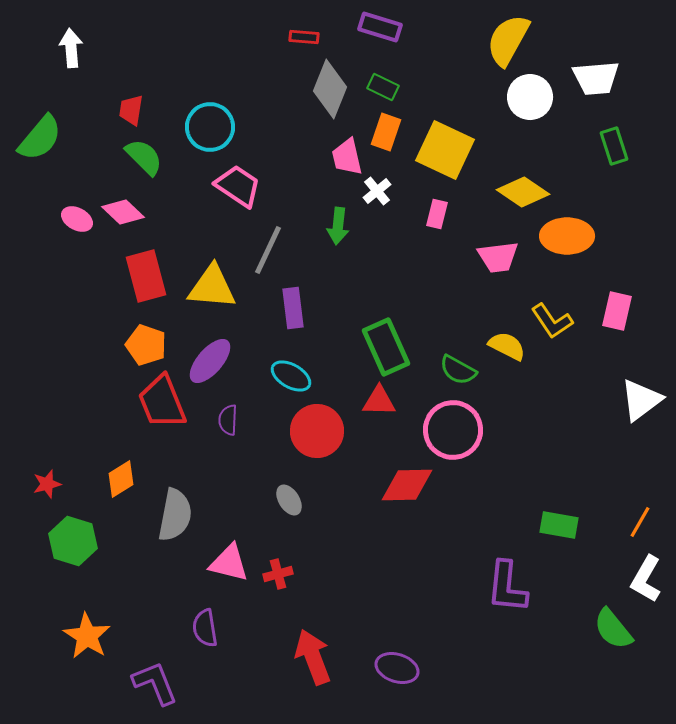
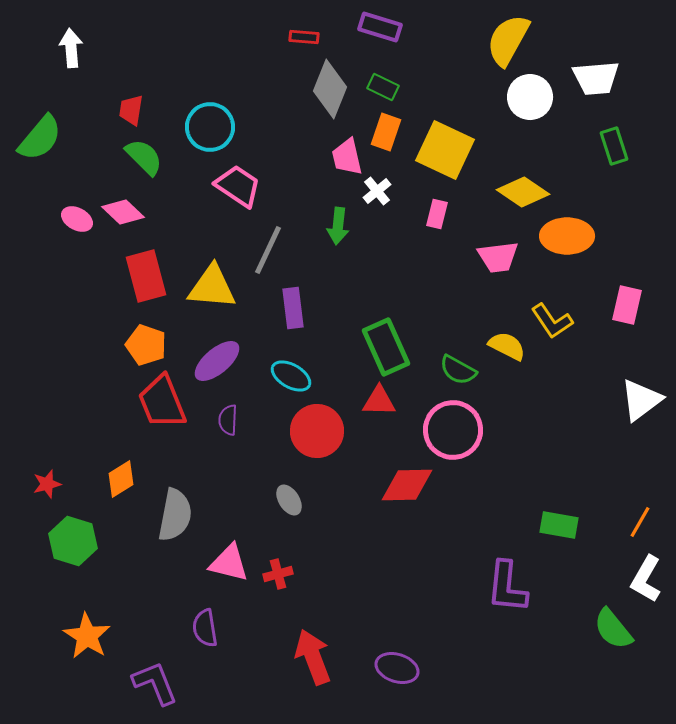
pink rectangle at (617, 311): moved 10 px right, 6 px up
purple ellipse at (210, 361): moved 7 px right; rotated 9 degrees clockwise
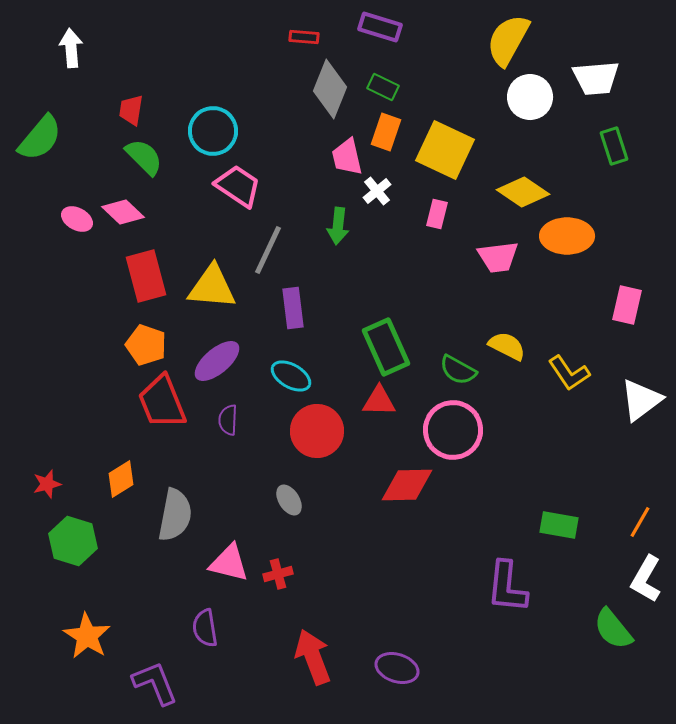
cyan circle at (210, 127): moved 3 px right, 4 px down
yellow L-shape at (552, 321): moved 17 px right, 52 px down
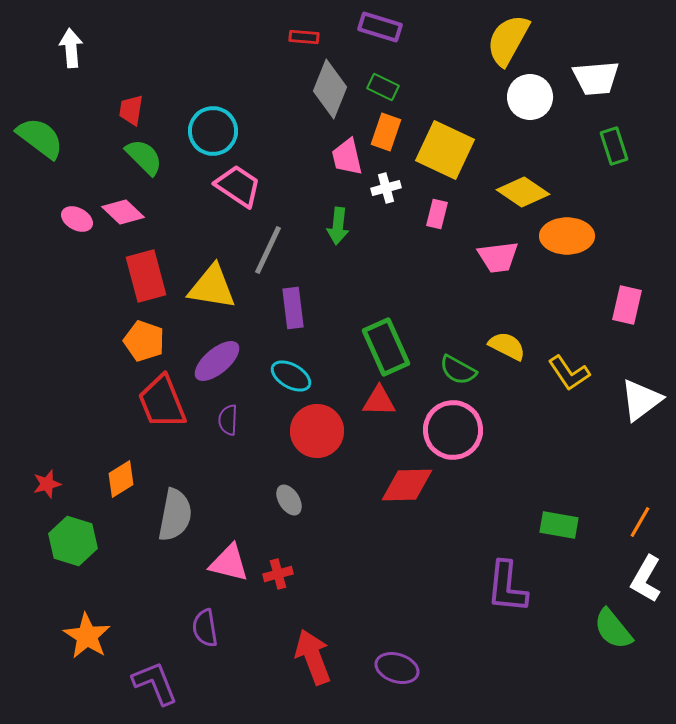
green semicircle at (40, 138): rotated 93 degrees counterclockwise
white cross at (377, 191): moved 9 px right, 3 px up; rotated 24 degrees clockwise
yellow triangle at (212, 287): rotated 4 degrees clockwise
orange pentagon at (146, 345): moved 2 px left, 4 px up
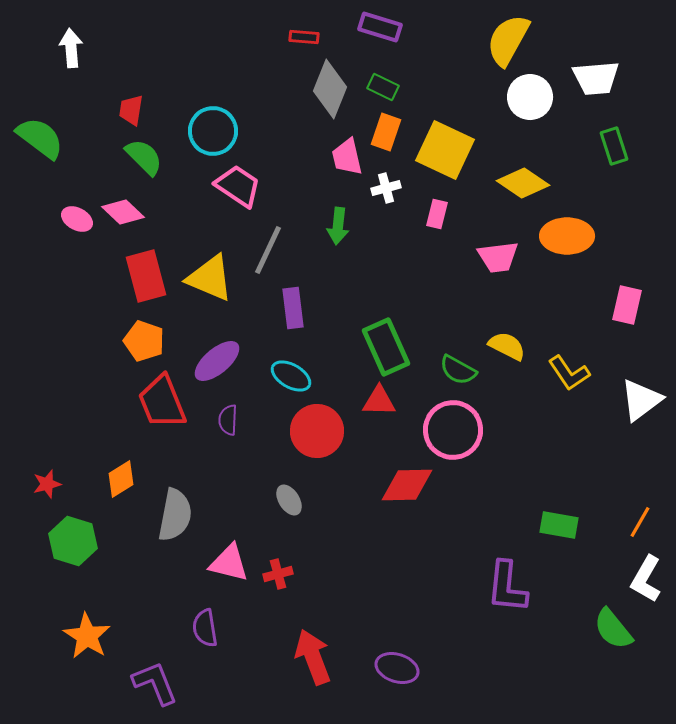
yellow diamond at (523, 192): moved 9 px up
yellow triangle at (212, 287): moved 2 px left, 9 px up; rotated 14 degrees clockwise
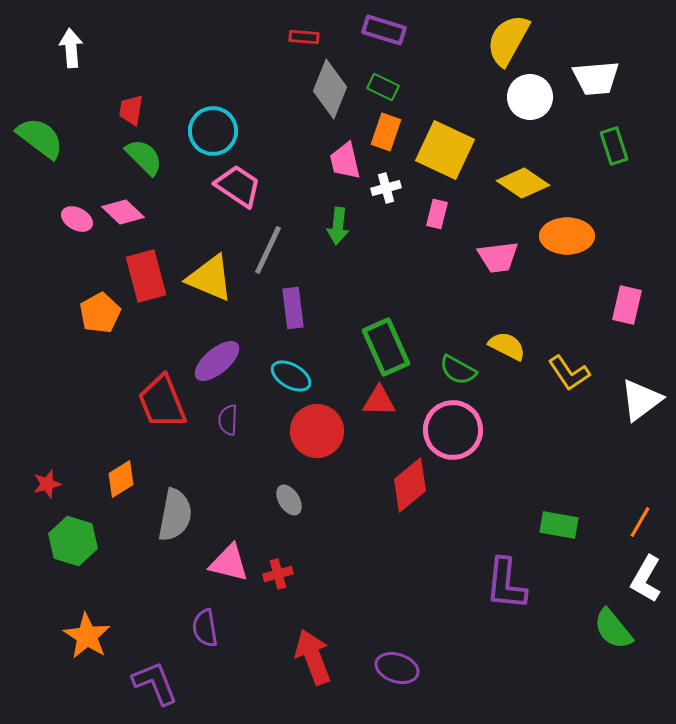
purple rectangle at (380, 27): moved 4 px right, 3 px down
pink trapezoid at (347, 157): moved 2 px left, 4 px down
orange pentagon at (144, 341): moved 44 px left, 28 px up; rotated 24 degrees clockwise
red diamond at (407, 485): moved 3 px right; rotated 38 degrees counterclockwise
purple L-shape at (507, 587): moved 1 px left, 3 px up
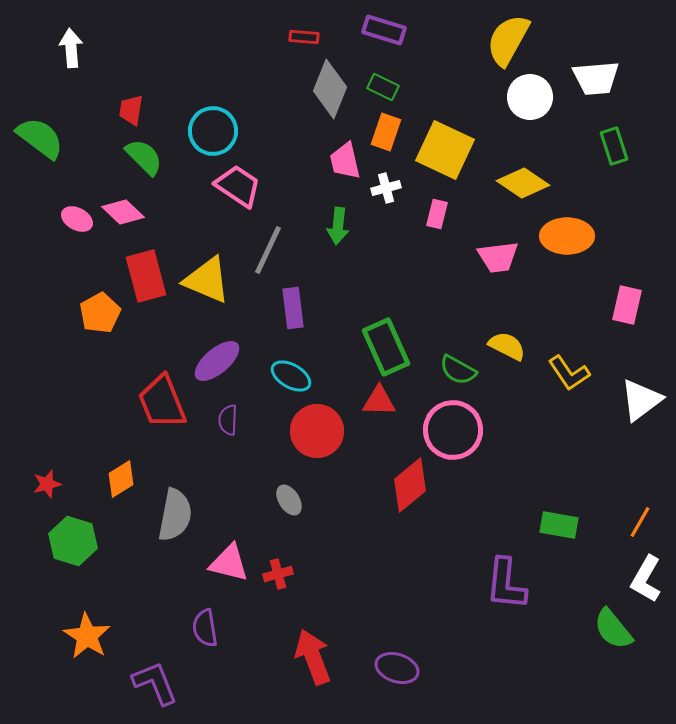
yellow triangle at (210, 278): moved 3 px left, 2 px down
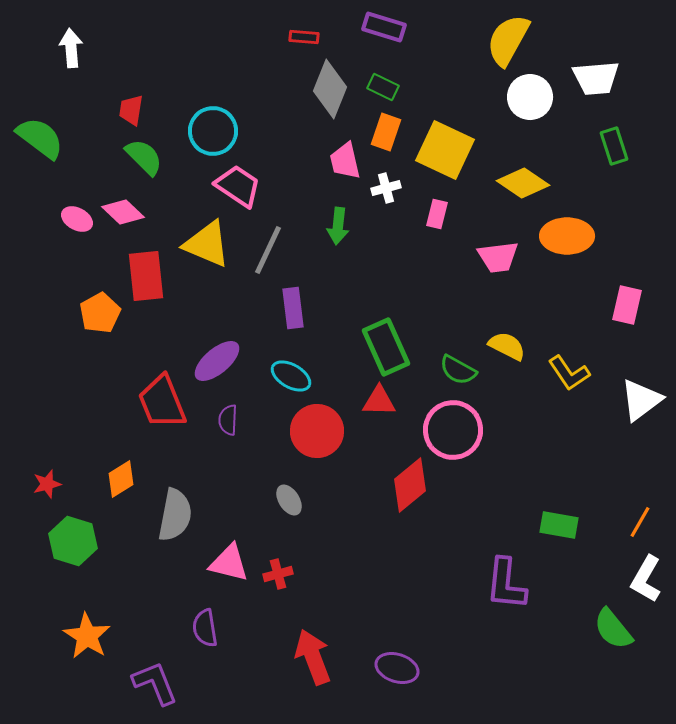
purple rectangle at (384, 30): moved 3 px up
red rectangle at (146, 276): rotated 9 degrees clockwise
yellow triangle at (207, 280): moved 36 px up
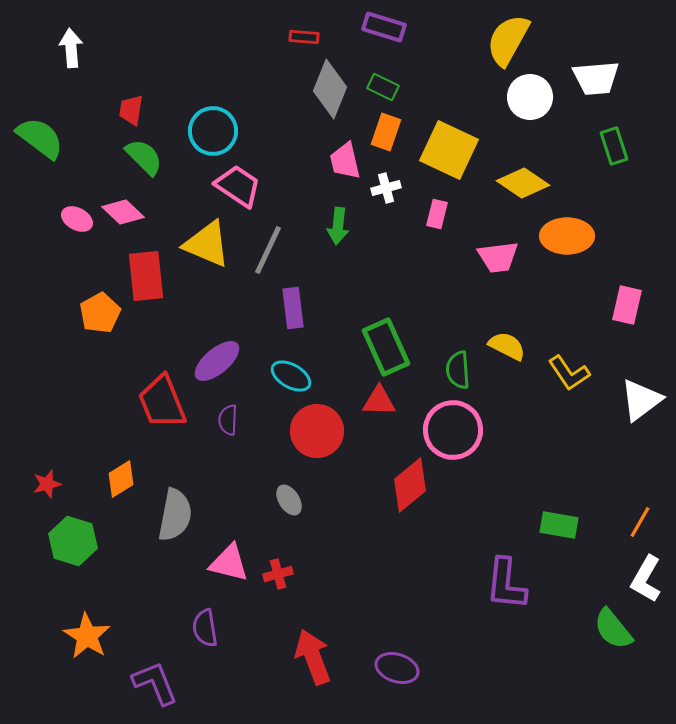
yellow square at (445, 150): moved 4 px right
green semicircle at (458, 370): rotated 57 degrees clockwise
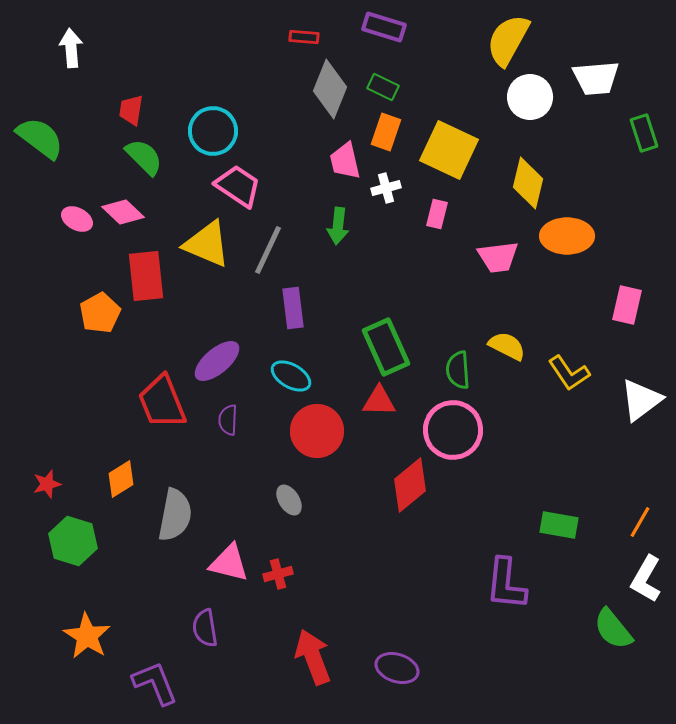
green rectangle at (614, 146): moved 30 px right, 13 px up
yellow diamond at (523, 183): moved 5 px right; rotated 69 degrees clockwise
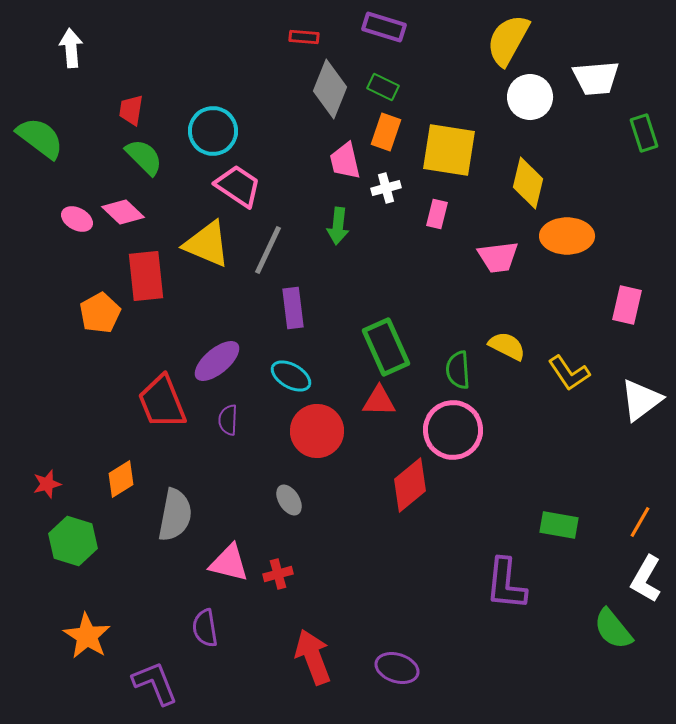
yellow square at (449, 150): rotated 16 degrees counterclockwise
